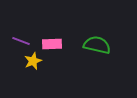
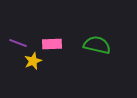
purple line: moved 3 px left, 2 px down
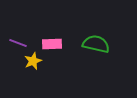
green semicircle: moved 1 px left, 1 px up
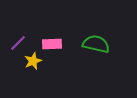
purple line: rotated 66 degrees counterclockwise
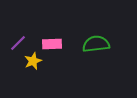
green semicircle: rotated 20 degrees counterclockwise
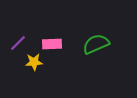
green semicircle: rotated 16 degrees counterclockwise
yellow star: moved 1 px right, 1 px down; rotated 18 degrees clockwise
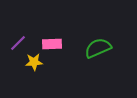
green semicircle: moved 2 px right, 4 px down
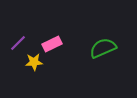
pink rectangle: rotated 24 degrees counterclockwise
green semicircle: moved 5 px right
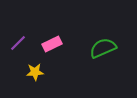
yellow star: moved 1 px right, 10 px down
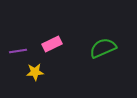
purple line: moved 8 px down; rotated 36 degrees clockwise
